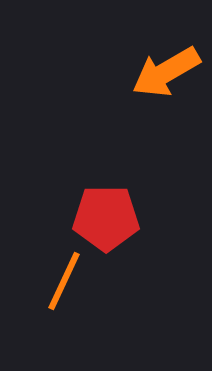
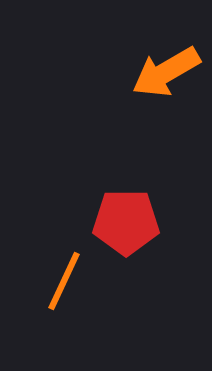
red pentagon: moved 20 px right, 4 px down
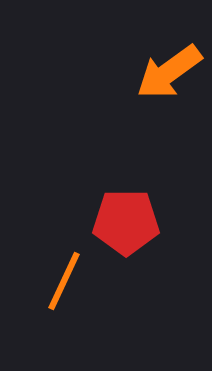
orange arrow: moved 3 px right; rotated 6 degrees counterclockwise
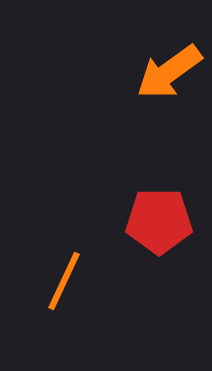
red pentagon: moved 33 px right, 1 px up
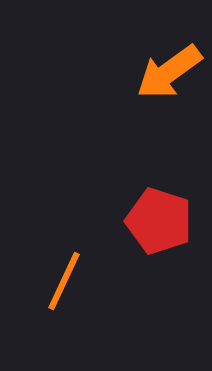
red pentagon: rotated 18 degrees clockwise
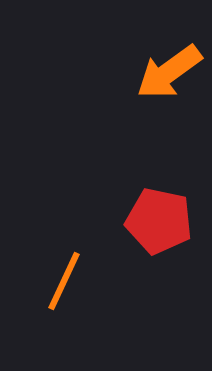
red pentagon: rotated 6 degrees counterclockwise
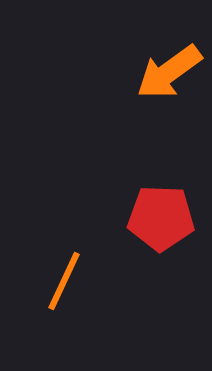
red pentagon: moved 2 px right, 3 px up; rotated 10 degrees counterclockwise
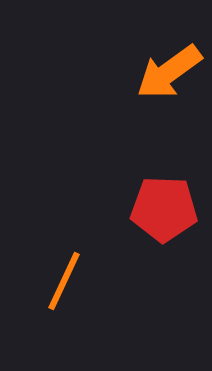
red pentagon: moved 3 px right, 9 px up
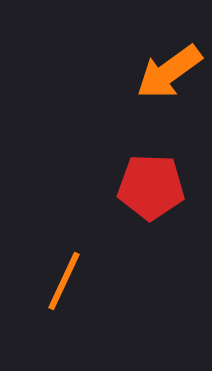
red pentagon: moved 13 px left, 22 px up
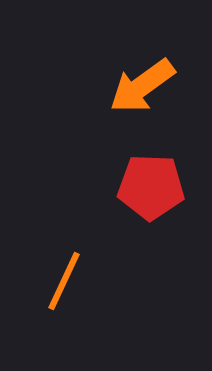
orange arrow: moved 27 px left, 14 px down
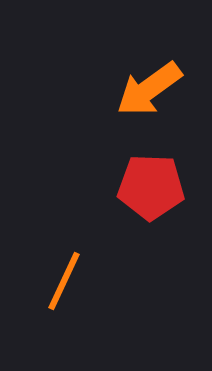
orange arrow: moved 7 px right, 3 px down
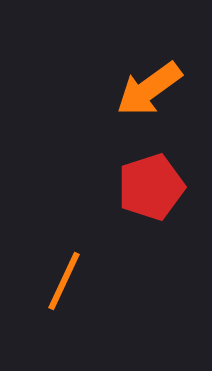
red pentagon: rotated 20 degrees counterclockwise
